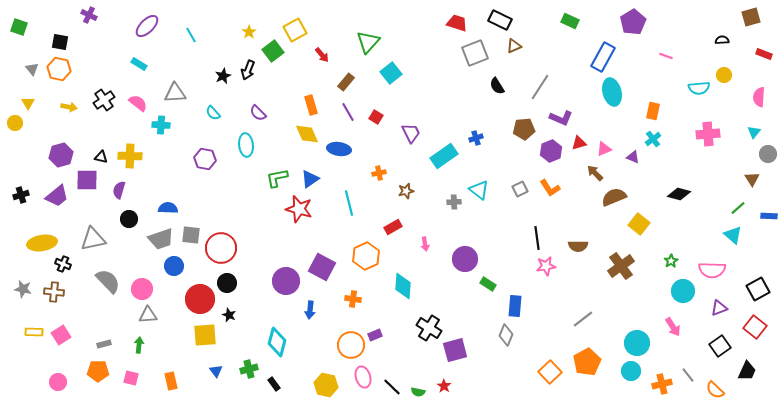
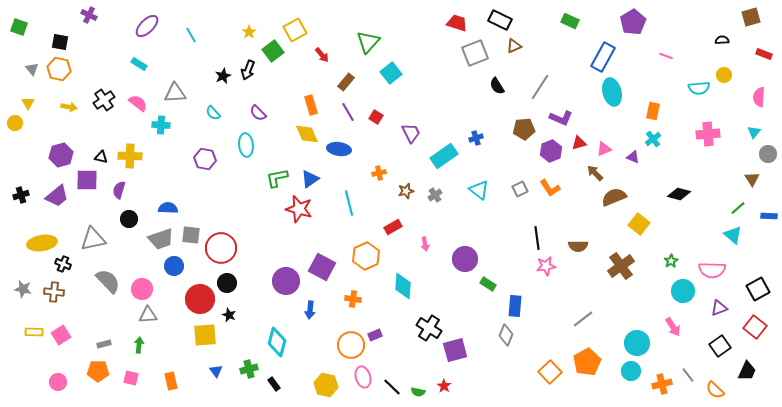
gray cross at (454, 202): moved 19 px left, 7 px up; rotated 32 degrees counterclockwise
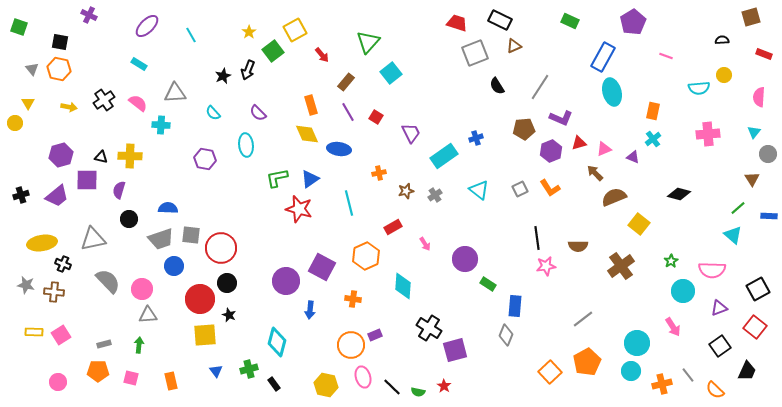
pink arrow at (425, 244): rotated 24 degrees counterclockwise
gray star at (23, 289): moved 3 px right, 4 px up
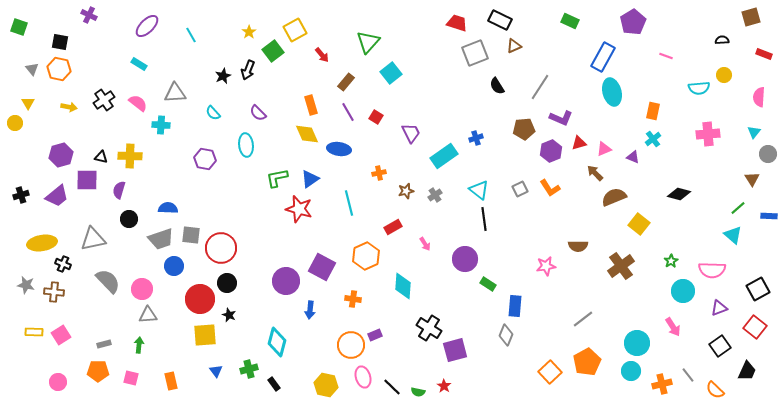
black line at (537, 238): moved 53 px left, 19 px up
